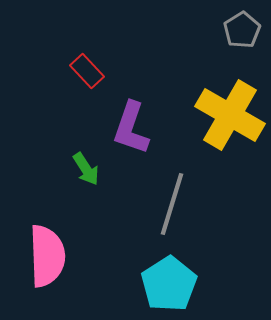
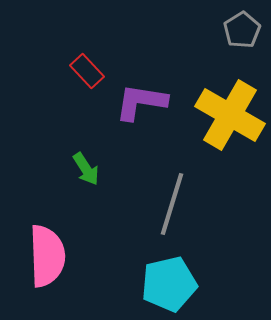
purple L-shape: moved 10 px right, 26 px up; rotated 80 degrees clockwise
cyan pentagon: rotated 20 degrees clockwise
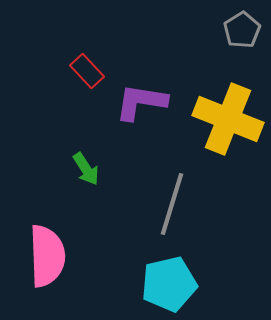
yellow cross: moved 2 px left, 4 px down; rotated 8 degrees counterclockwise
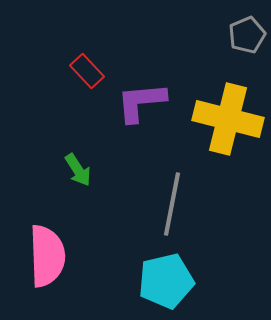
gray pentagon: moved 5 px right, 5 px down; rotated 9 degrees clockwise
purple L-shape: rotated 14 degrees counterclockwise
yellow cross: rotated 8 degrees counterclockwise
green arrow: moved 8 px left, 1 px down
gray line: rotated 6 degrees counterclockwise
cyan pentagon: moved 3 px left, 3 px up
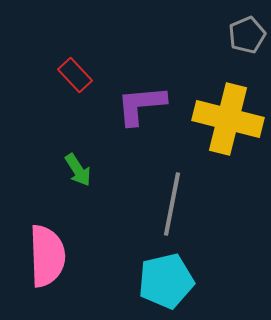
red rectangle: moved 12 px left, 4 px down
purple L-shape: moved 3 px down
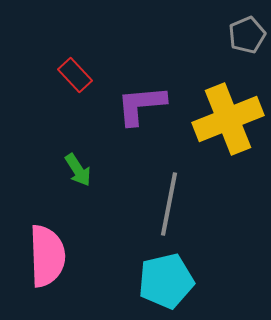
yellow cross: rotated 36 degrees counterclockwise
gray line: moved 3 px left
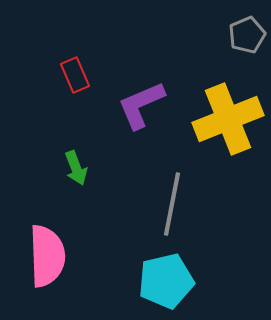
red rectangle: rotated 20 degrees clockwise
purple L-shape: rotated 18 degrees counterclockwise
green arrow: moved 2 px left, 2 px up; rotated 12 degrees clockwise
gray line: moved 3 px right
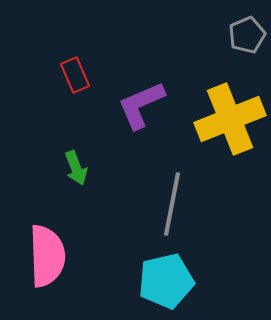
yellow cross: moved 2 px right
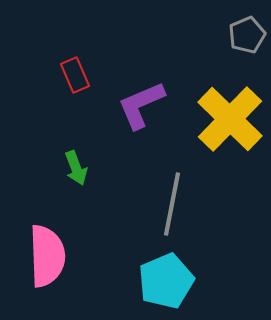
yellow cross: rotated 24 degrees counterclockwise
cyan pentagon: rotated 10 degrees counterclockwise
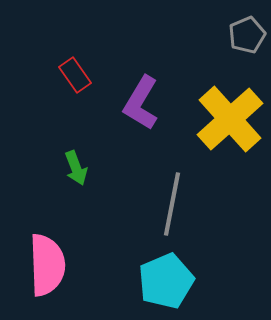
red rectangle: rotated 12 degrees counterclockwise
purple L-shape: moved 2 px up; rotated 36 degrees counterclockwise
yellow cross: rotated 4 degrees clockwise
pink semicircle: moved 9 px down
